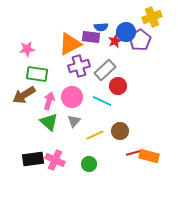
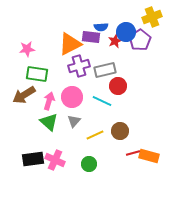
gray rectangle: rotated 30 degrees clockwise
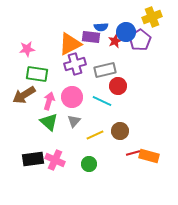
purple cross: moved 4 px left, 2 px up
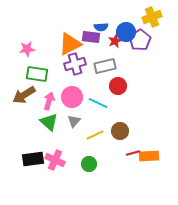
gray rectangle: moved 4 px up
cyan line: moved 4 px left, 2 px down
orange rectangle: rotated 18 degrees counterclockwise
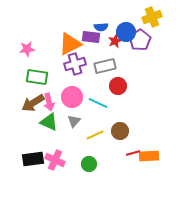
green rectangle: moved 3 px down
brown arrow: moved 9 px right, 8 px down
pink arrow: moved 1 px down; rotated 150 degrees clockwise
green triangle: rotated 18 degrees counterclockwise
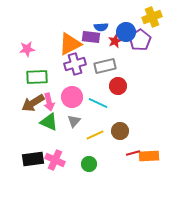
green rectangle: rotated 10 degrees counterclockwise
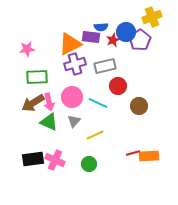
red star: moved 2 px left, 1 px up
brown circle: moved 19 px right, 25 px up
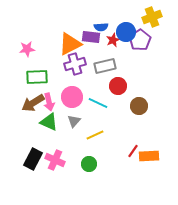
red line: moved 2 px up; rotated 40 degrees counterclockwise
black rectangle: rotated 55 degrees counterclockwise
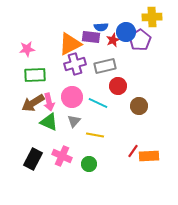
yellow cross: rotated 18 degrees clockwise
green rectangle: moved 2 px left, 2 px up
yellow line: rotated 36 degrees clockwise
pink cross: moved 7 px right, 4 px up
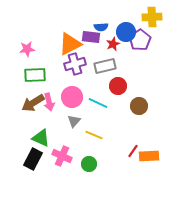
red star: moved 4 px down
green triangle: moved 8 px left, 16 px down
yellow line: moved 1 px left; rotated 12 degrees clockwise
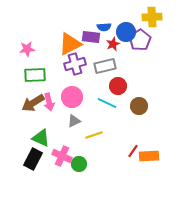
blue semicircle: moved 3 px right
cyan line: moved 9 px right
gray triangle: rotated 24 degrees clockwise
yellow line: rotated 42 degrees counterclockwise
green circle: moved 10 px left
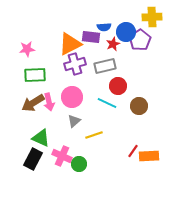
gray triangle: rotated 16 degrees counterclockwise
